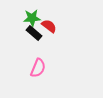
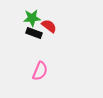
black rectangle: rotated 21 degrees counterclockwise
pink semicircle: moved 2 px right, 3 px down
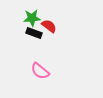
pink semicircle: rotated 108 degrees clockwise
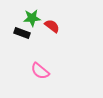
red semicircle: moved 3 px right
black rectangle: moved 12 px left
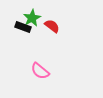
green star: rotated 24 degrees counterclockwise
black rectangle: moved 1 px right, 6 px up
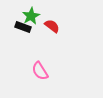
green star: moved 1 px left, 2 px up
pink semicircle: rotated 18 degrees clockwise
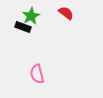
red semicircle: moved 14 px right, 13 px up
pink semicircle: moved 3 px left, 3 px down; rotated 18 degrees clockwise
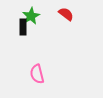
red semicircle: moved 1 px down
black rectangle: rotated 70 degrees clockwise
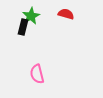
red semicircle: rotated 21 degrees counterclockwise
black rectangle: rotated 14 degrees clockwise
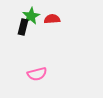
red semicircle: moved 14 px left, 5 px down; rotated 21 degrees counterclockwise
pink semicircle: rotated 90 degrees counterclockwise
